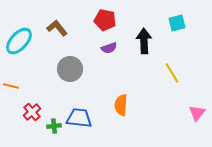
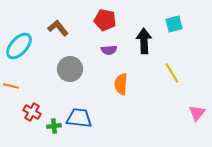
cyan square: moved 3 px left, 1 px down
brown L-shape: moved 1 px right
cyan ellipse: moved 5 px down
purple semicircle: moved 2 px down; rotated 14 degrees clockwise
orange semicircle: moved 21 px up
red cross: rotated 18 degrees counterclockwise
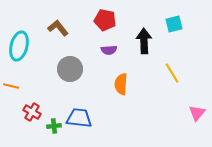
cyan ellipse: rotated 28 degrees counterclockwise
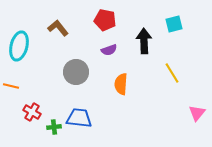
purple semicircle: rotated 14 degrees counterclockwise
gray circle: moved 6 px right, 3 px down
green cross: moved 1 px down
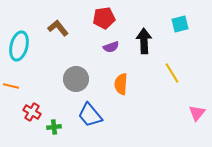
red pentagon: moved 1 px left, 2 px up; rotated 20 degrees counterclockwise
cyan square: moved 6 px right
purple semicircle: moved 2 px right, 3 px up
gray circle: moved 7 px down
blue trapezoid: moved 11 px right, 3 px up; rotated 136 degrees counterclockwise
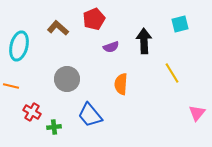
red pentagon: moved 10 px left, 1 px down; rotated 15 degrees counterclockwise
brown L-shape: rotated 10 degrees counterclockwise
gray circle: moved 9 px left
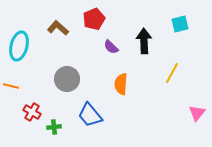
purple semicircle: rotated 63 degrees clockwise
yellow line: rotated 60 degrees clockwise
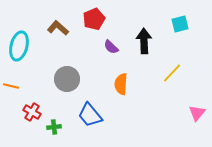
yellow line: rotated 15 degrees clockwise
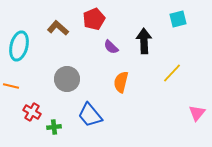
cyan square: moved 2 px left, 5 px up
orange semicircle: moved 2 px up; rotated 10 degrees clockwise
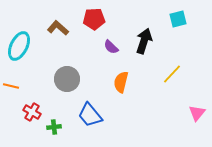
red pentagon: rotated 20 degrees clockwise
black arrow: rotated 20 degrees clockwise
cyan ellipse: rotated 12 degrees clockwise
yellow line: moved 1 px down
